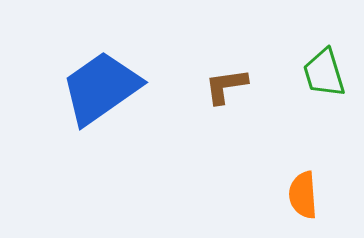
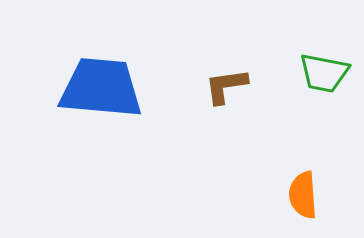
green trapezoid: rotated 62 degrees counterclockwise
blue trapezoid: rotated 40 degrees clockwise
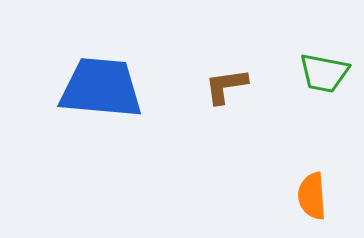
orange semicircle: moved 9 px right, 1 px down
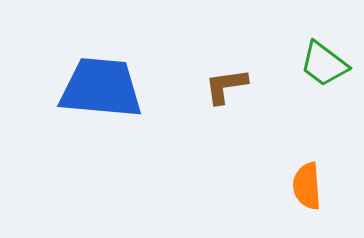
green trapezoid: moved 9 px up; rotated 26 degrees clockwise
orange semicircle: moved 5 px left, 10 px up
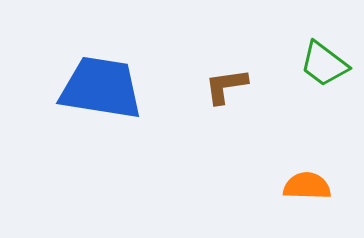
blue trapezoid: rotated 4 degrees clockwise
orange semicircle: rotated 96 degrees clockwise
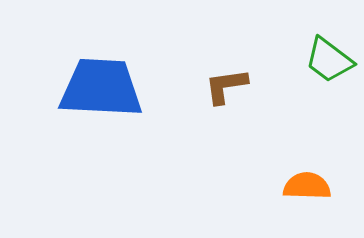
green trapezoid: moved 5 px right, 4 px up
blue trapezoid: rotated 6 degrees counterclockwise
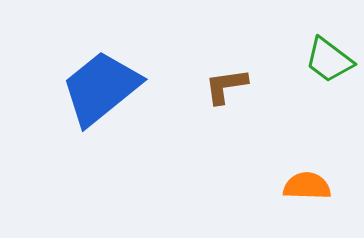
blue trapezoid: rotated 42 degrees counterclockwise
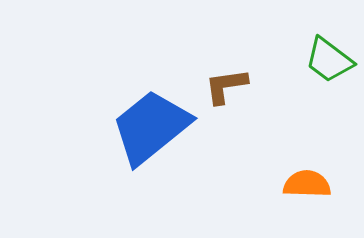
blue trapezoid: moved 50 px right, 39 px down
orange semicircle: moved 2 px up
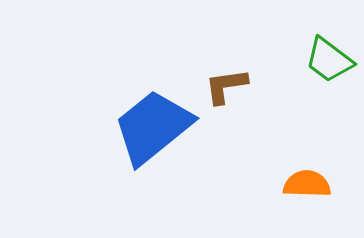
blue trapezoid: moved 2 px right
